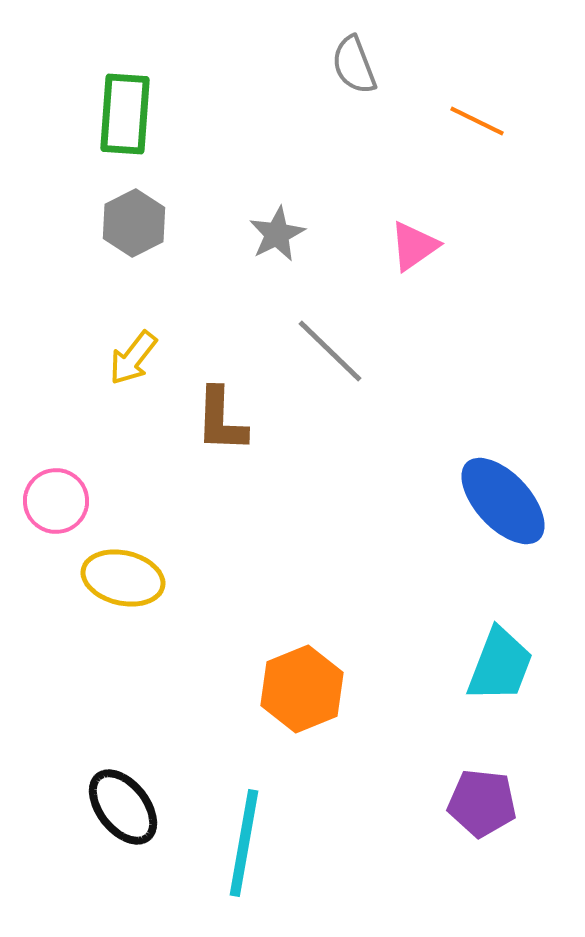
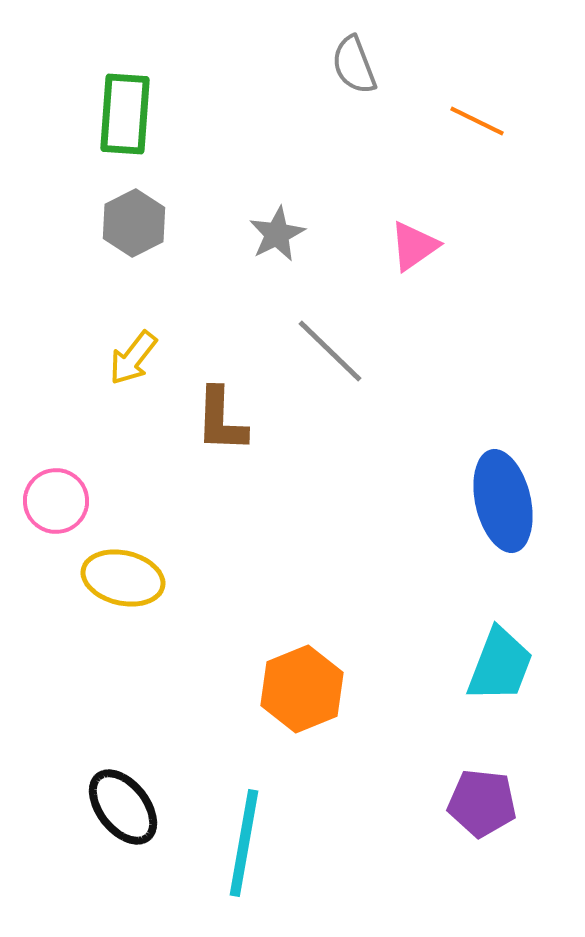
blue ellipse: rotated 30 degrees clockwise
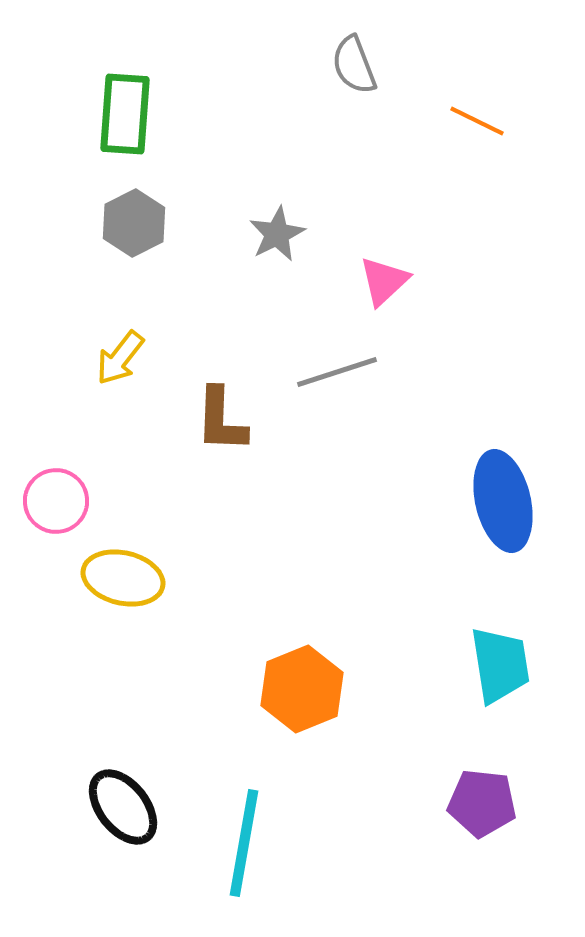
pink triangle: moved 30 px left, 35 px down; rotated 8 degrees counterclockwise
gray line: moved 7 px right, 21 px down; rotated 62 degrees counterclockwise
yellow arrow: moved 13 px left
cyan trapezoid: rotated 30 degrees counterclockwise
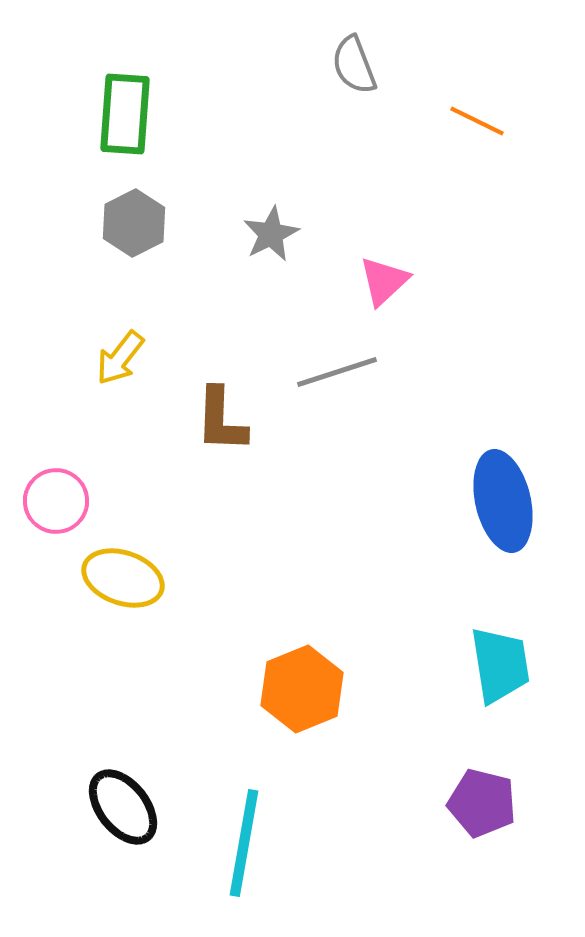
gray star: moved 6 px left
yellow ellipse: rotated 6 degrees clockwise
purple pentagon: rotated 8 degrees clockwise
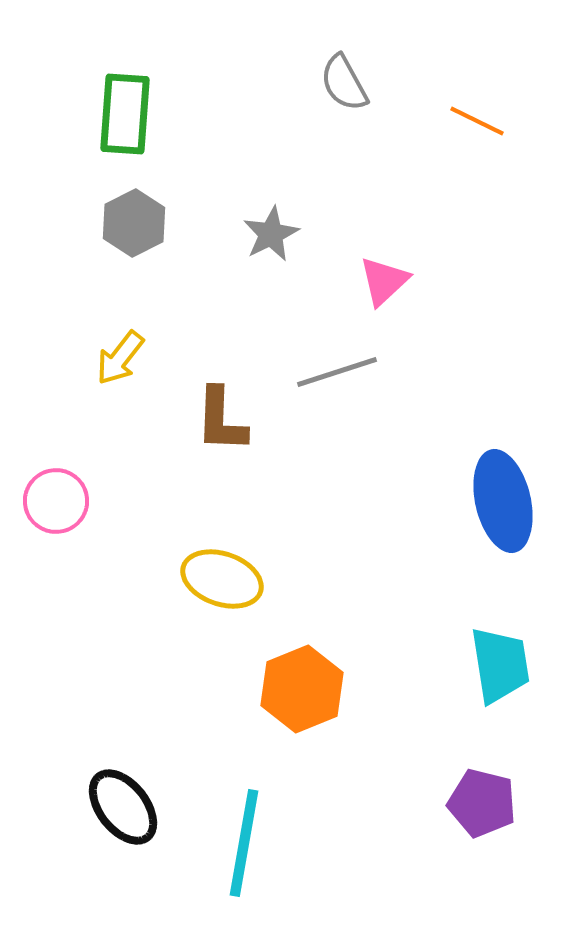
gray semicircle: moved 10 px left, 18 px down; rotated 8 degrees counterclockwise
yellow ellipse: moved 99 px right, 1 px down
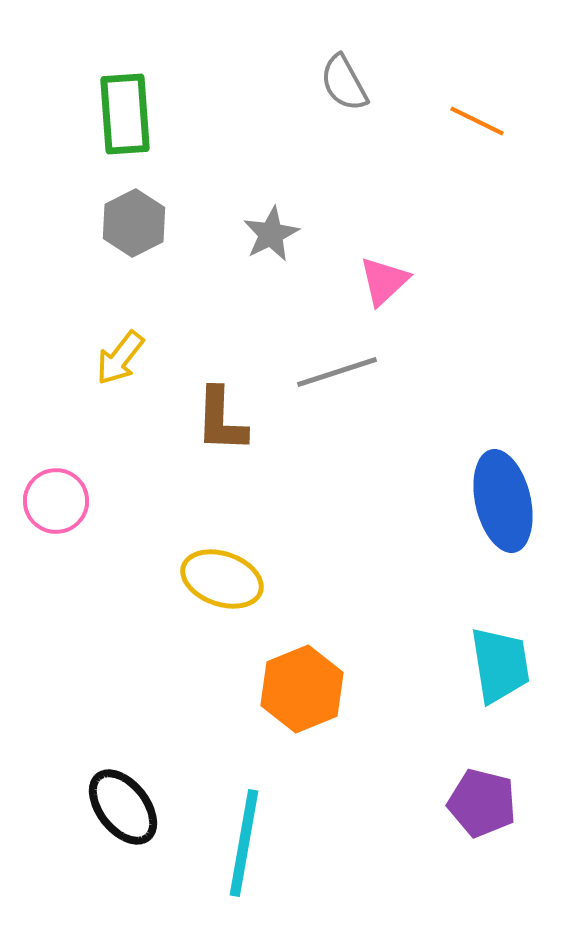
green rectangle: rotated 8 degrees counterclockwise
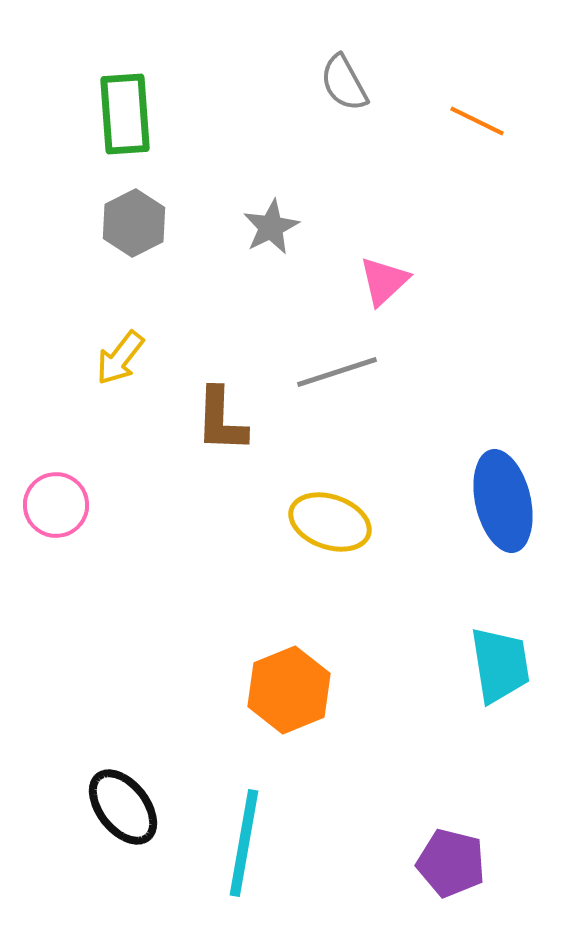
gray star: moved 7 px up
pink circle: moved 4 px down
yellow ellipse: moved 108 px right, 57 px up
orange hexagon: moved 13 px left, 1 px down
purple pentagon: moved 31 px left, 60 px down
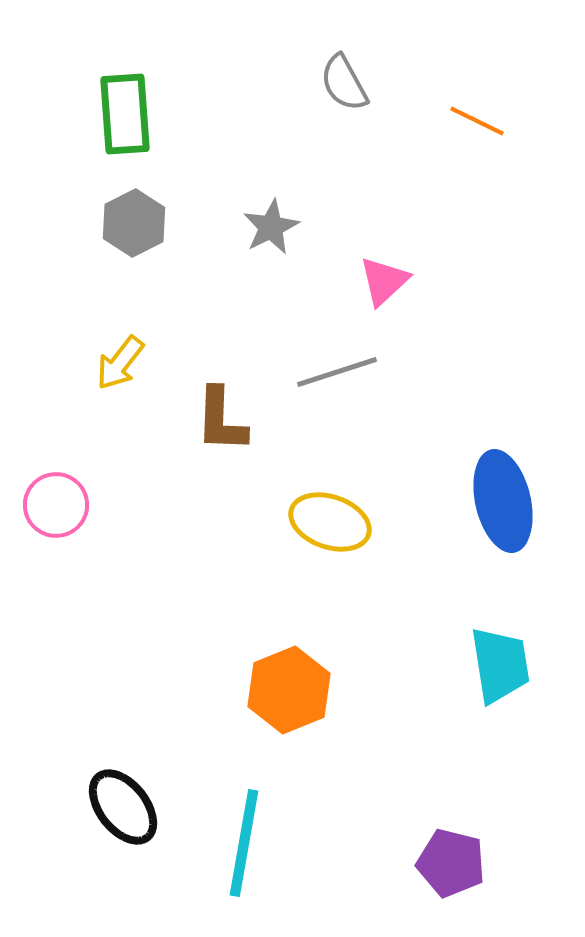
yellow arrow: moved 5 px down
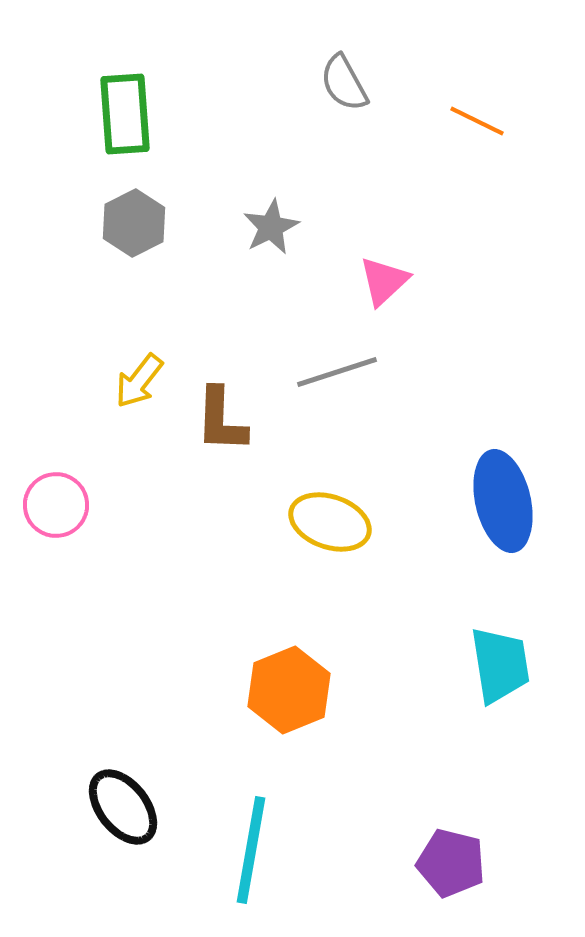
yellow arrow: moved 19 px right, 18 px down
cyan line: moved 7 px right, 7 px down
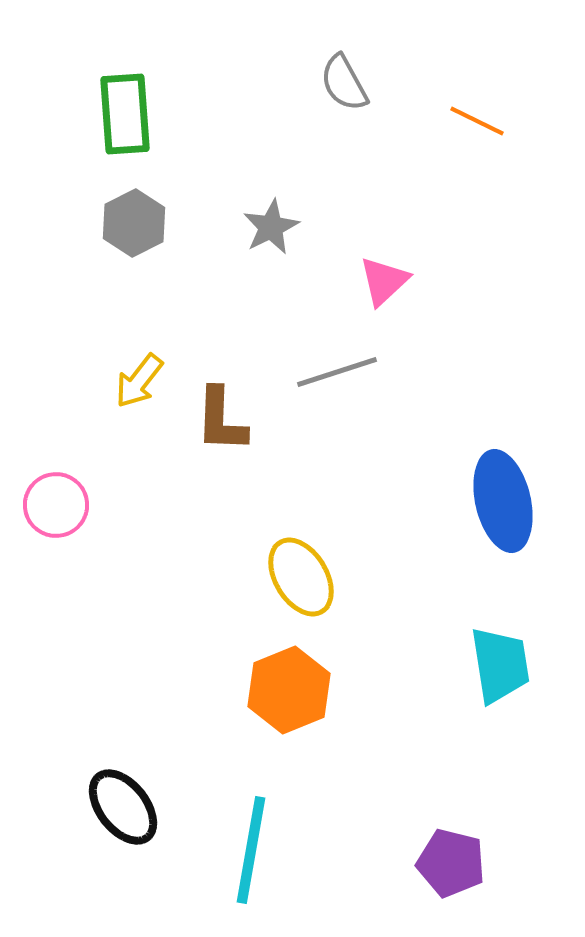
yellow ellipse: moved 29 px left, 55 px down; rotated 40 degrees clockwise
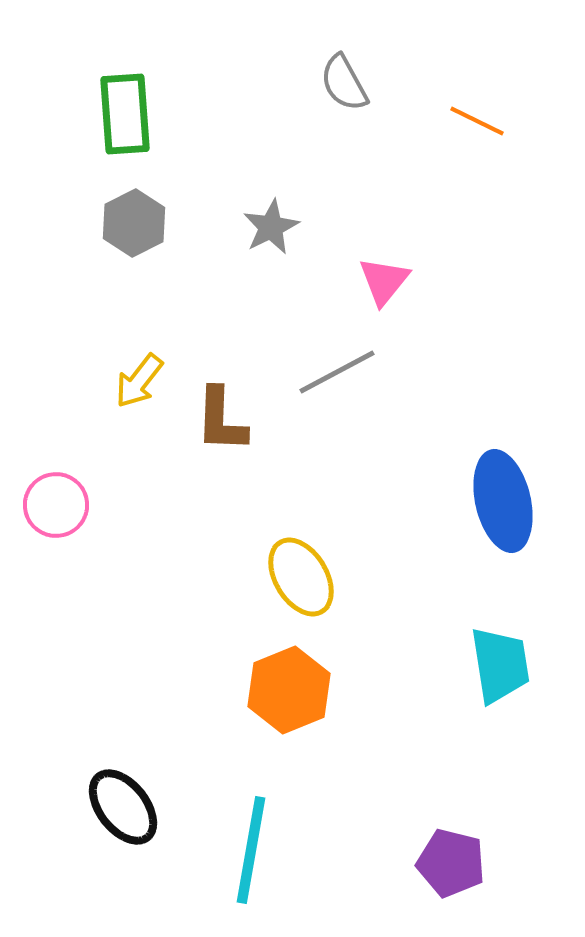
pink triangle: rotated 8 degrees counterclockwise
gray line: rotated 10 degrees counterclockwise
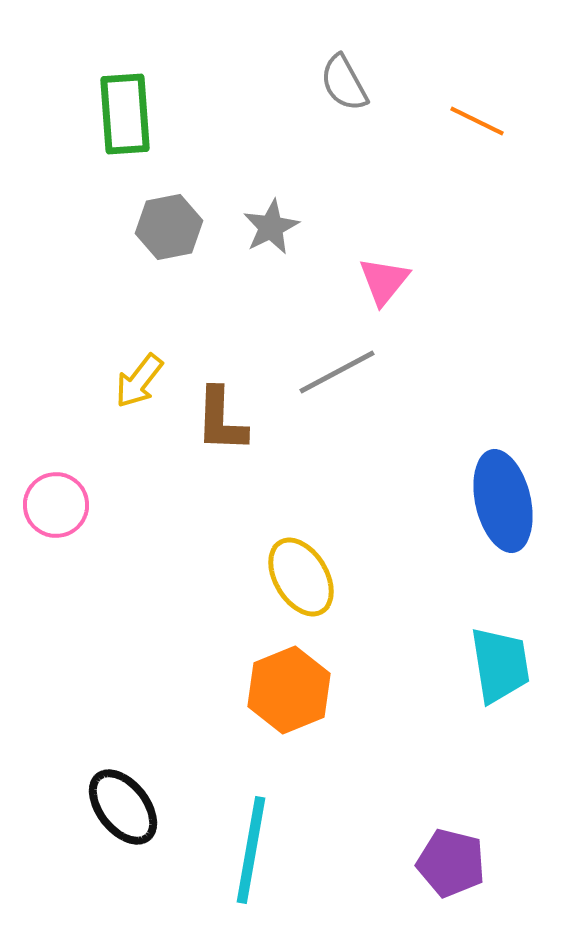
gray hexagon: moved 35 px right, 4 px down; rotated 16 degrees clockwise
